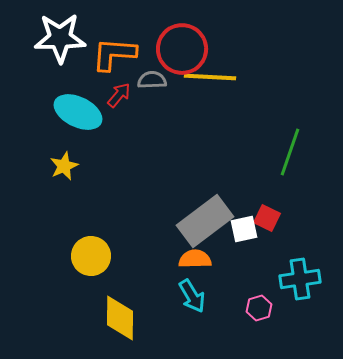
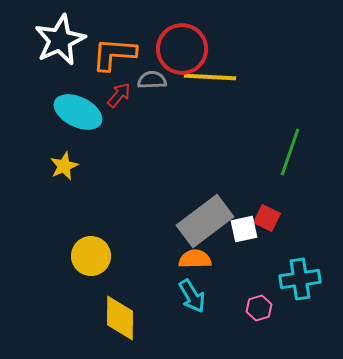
white star: moved 2 px down; rotated 24 degrees counterclockwise
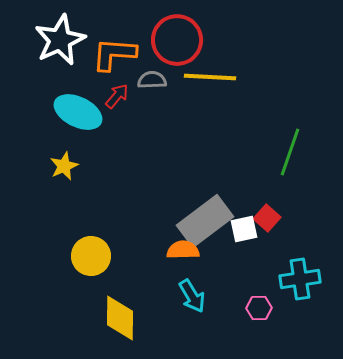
red circle: moved 5 px left, 9 px up
red arrow: moved 2 px left, 1 px down
red square: rotated 16 degrees clockwise
orange semicircle: moved 12 px left, 9 px up
pink hexagon: rotated 15 degrees clockwise
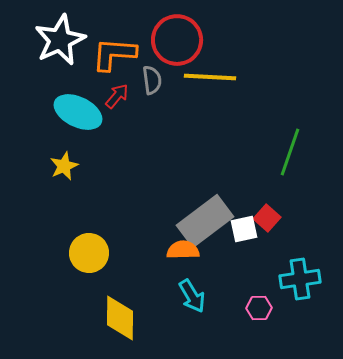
gray semicircle: rotated 84 degrees clockwise
yellow circle: moved 2 px left, 3 px up
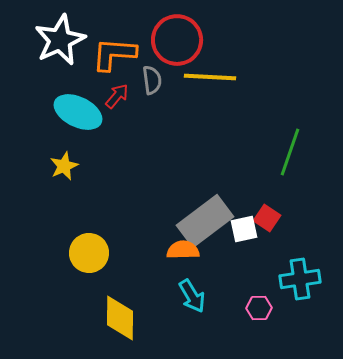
red square: rotated 8 degrees counterclockwise
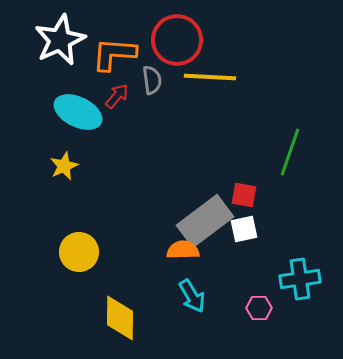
red square: moved 23 px left, 23 px up; rotated 24 degrees counterclockwise
yellow circle: moved 10 px left, 1 px up
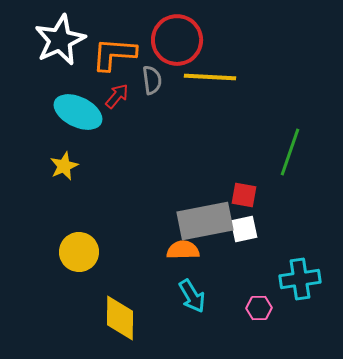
gray rectangle: rotated 26 degrees clockwise
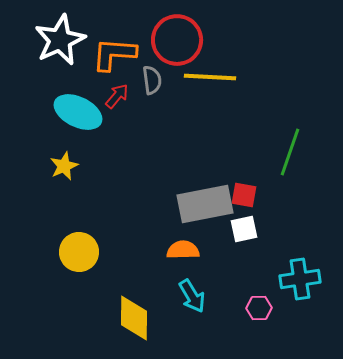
gray rectangle: moved 17 px up
yellow diamond: moved 14 px right
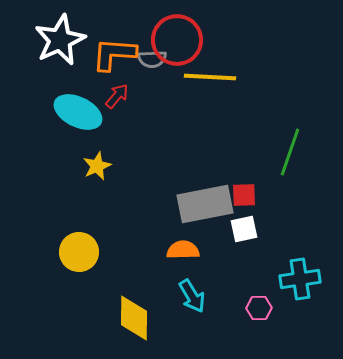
gray semicircle: moved 21 px up; rotated 96 degrees clockwise
yellow star: moved 33 px right
red square: rotated 12 degrees counterclockwise
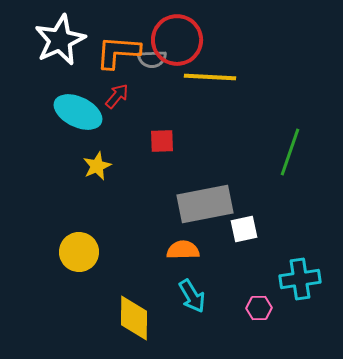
orange L-shape: moved 4 px right, 2 px up
red square: moved 82 px left, 54 px up
